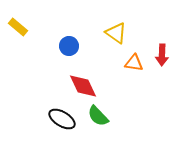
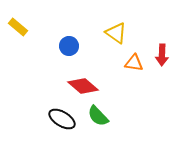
red diamond: rotated 24 degrees counterclockwise
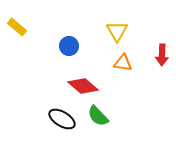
yellow rectangle: moved 1 px left
yellow triangle: moved 1 px right, 2 px up; rotated 25 degrees clockwise
orange triangle: moved 11 px left
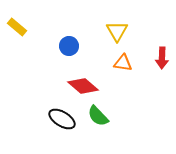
red arrow: moved 3 px down
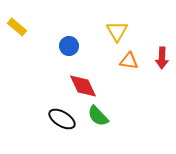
orange triangle: moved 6 px right, 2 px up
red diamond: rotated 24 degrees clockwise
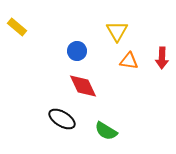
blue circle: moved 8 px right, 5 px down
green semicircle: moved 8 px right, 15 px down; rotated 15 degrees counterclockwise
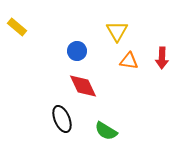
black ellipse: rotated 36 degrees clockwise
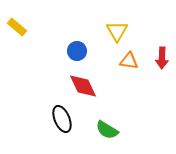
green semicircle: moved 1 px right, 1 px up
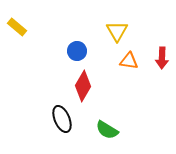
red diamond: rotated 56 degrees clockwise
